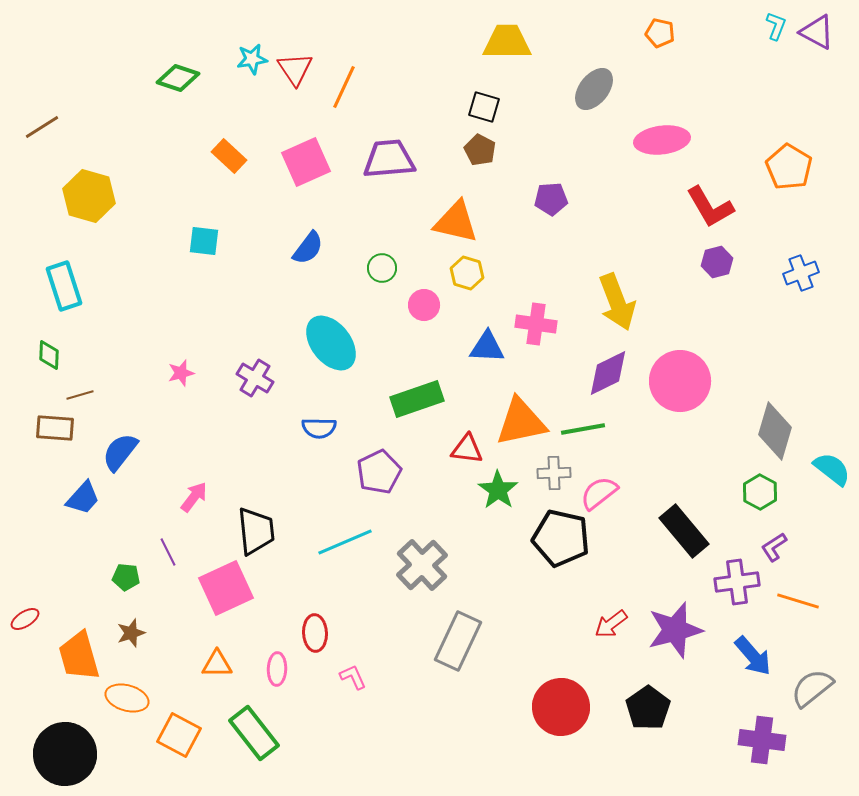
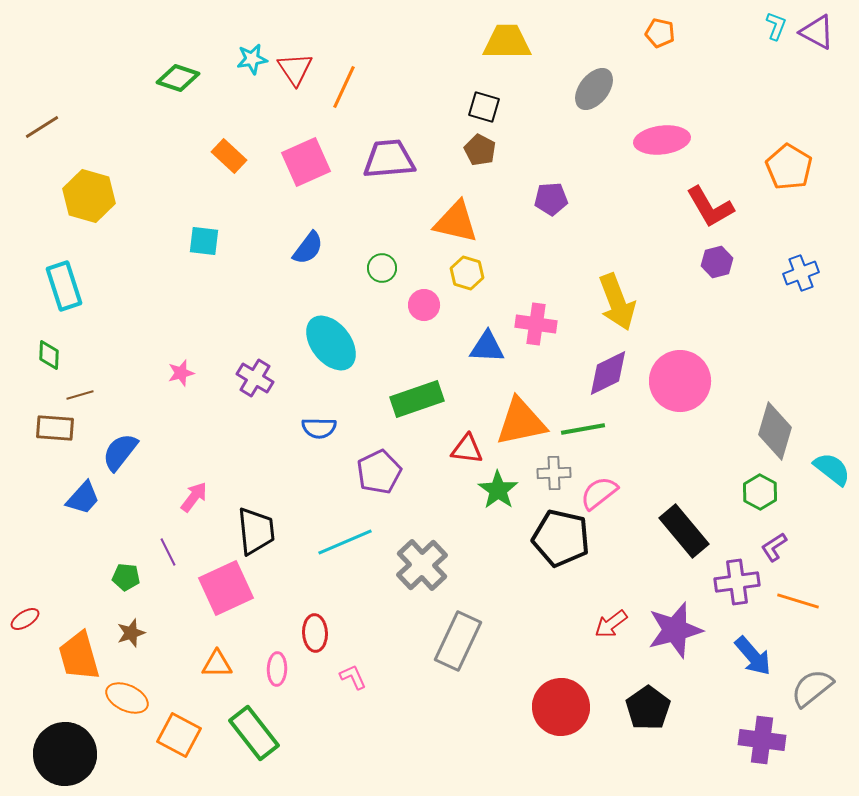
orange ellipse at (127, 698): rotated 9 degrees clockwise
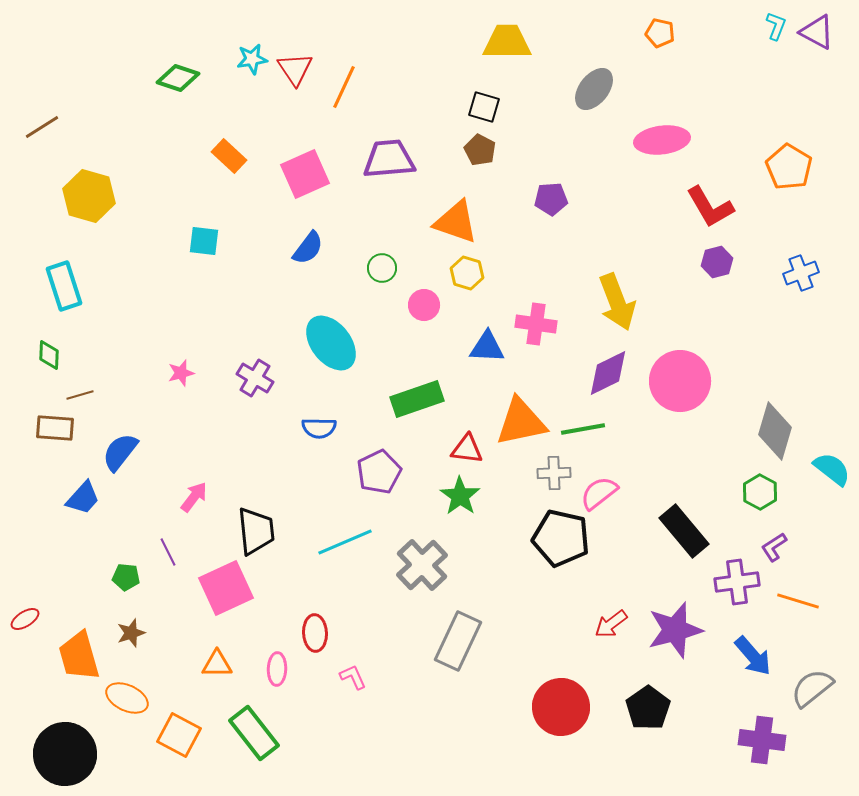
pink square at (306, 162): moved 1 px left, 12 px down
orange triangle at (456, 222): rotated 6 degrees clockwise
green star at (498, 490): moved 38 px left, 6 px down
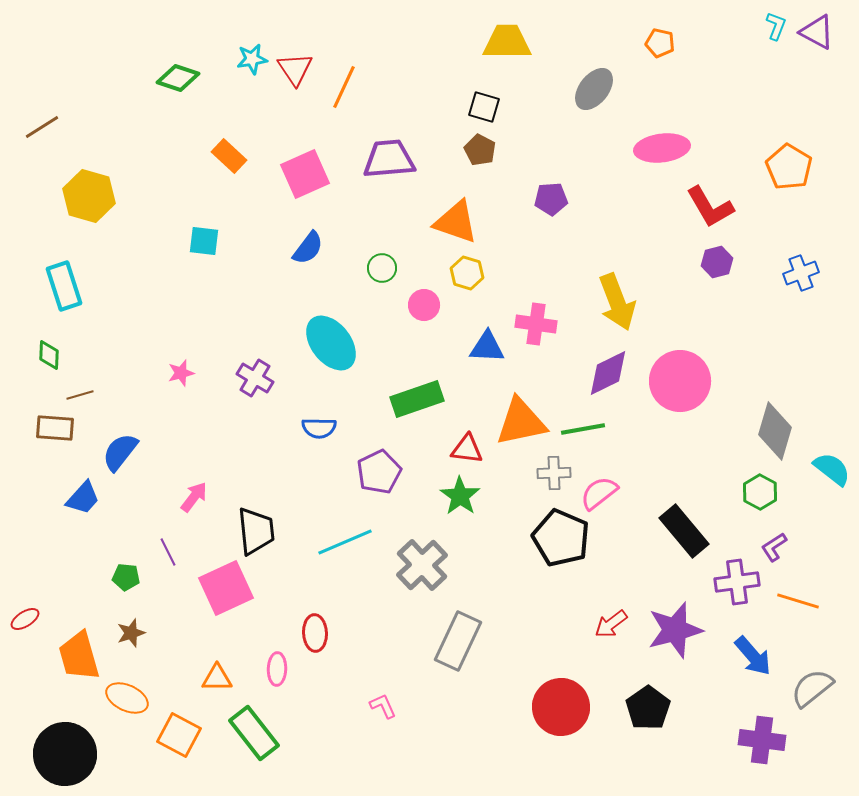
orange pentagon at (660, 33): moved 10 px down
pink ellipse at (662, 140): moved 8 px down
black pentagon at (561, 538): rotated 10 degrees clockwise
orange triangle at (217, 664): moved 14 px down
pink L-shape at (353, 677): moved 30 px right, 29 px down
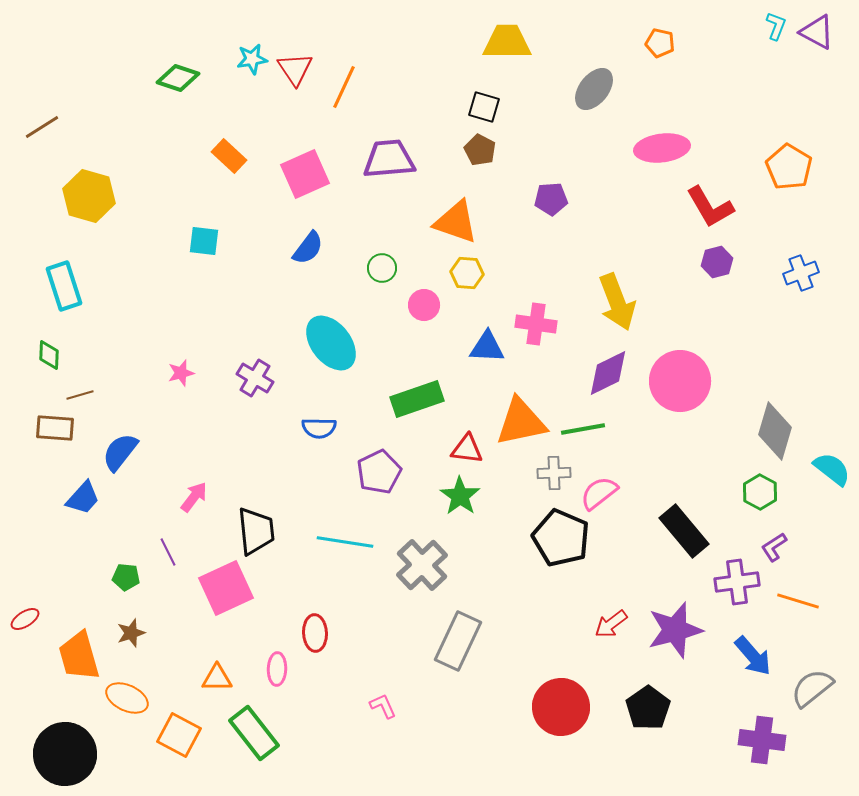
yellow hexagon at (467, 273): rotated 12 degrees counterclockwise
cyan line at (345, 542): rotated 32 degrees clockwise
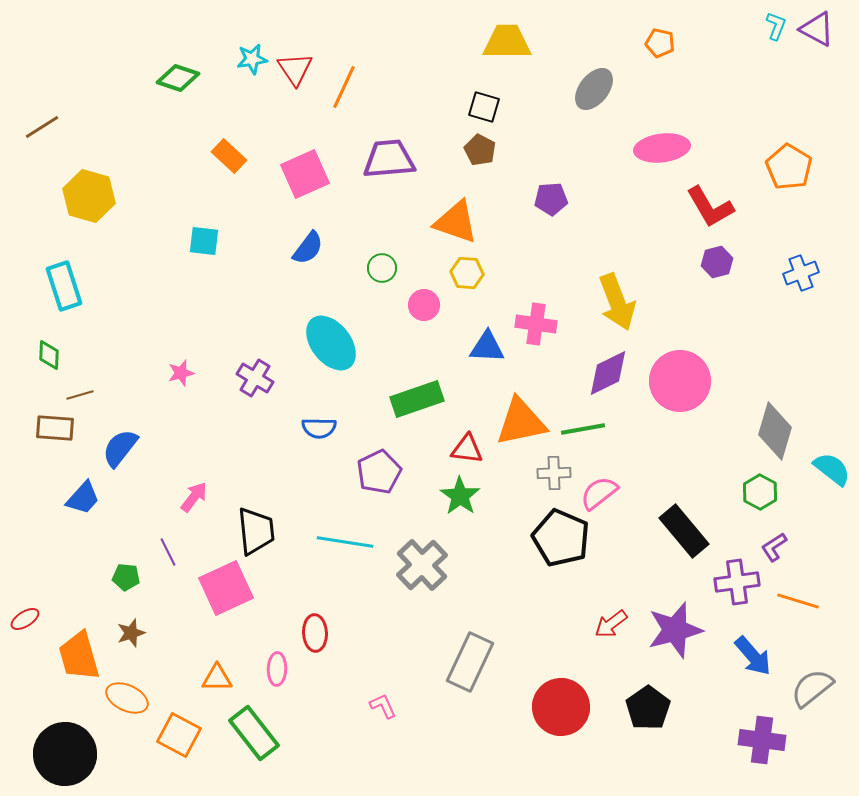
purple triangle at (817, 32): moved 3 px up
blue semicircle at (120, 452): moved 4 px up
gray rectangle at (458, 641): moved 12 px right, 21 px down
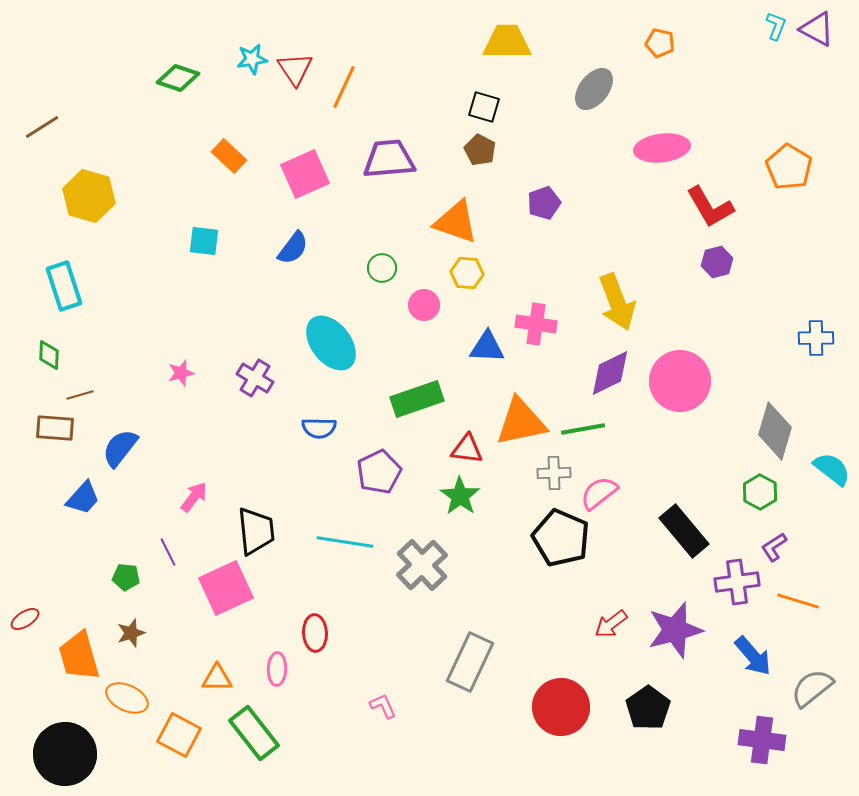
purple pentagon at (551, 199): moved 7 px left, 4 px down; rotated 16 degrees counterclockwise
blue semicircle at (308, 248): moved 15 px left
blue cross at (801, 273): moved 15 px right, 65 px down; rotated 20 degrees clockwise
purple diamond at (608, 373): moved 2 px right
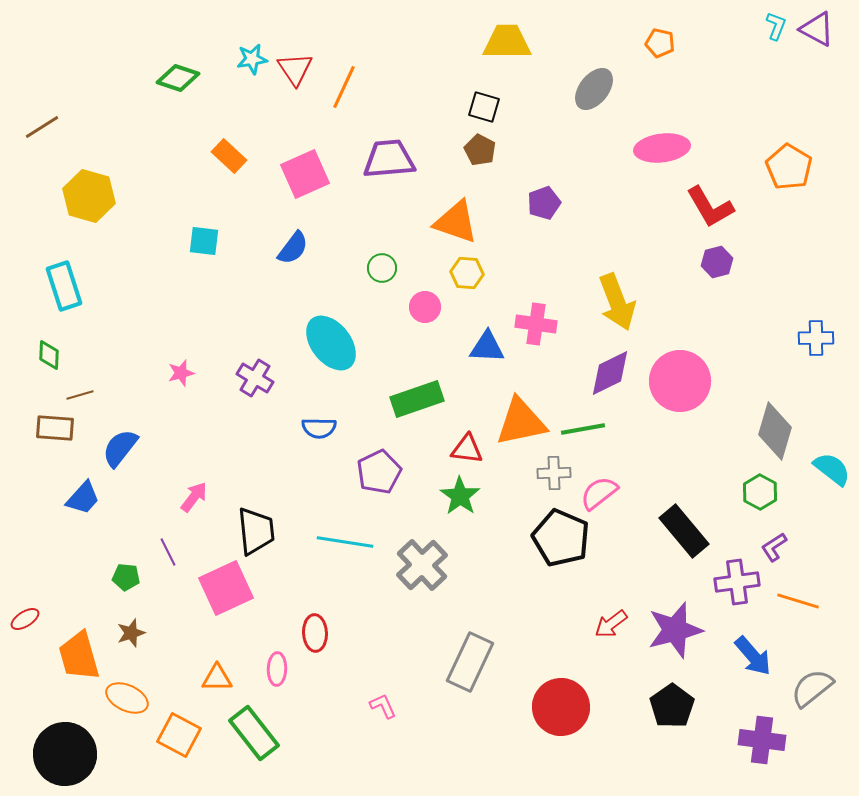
pink circle at (424, 305): moved 1 px right, 2 px down
black pentagon at (648, 708): moved 24 px right, 2 px up
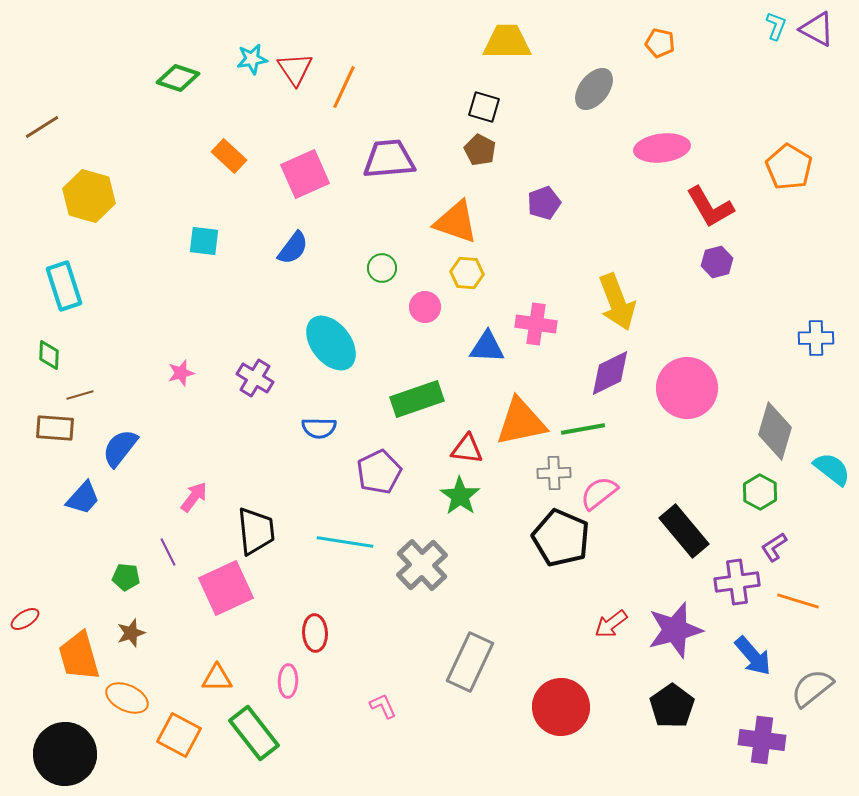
pink circle at (680, 381): moved 7 px right, 7 px down
pink ellipse at (277, 669): moved 11 px right, 12 px down
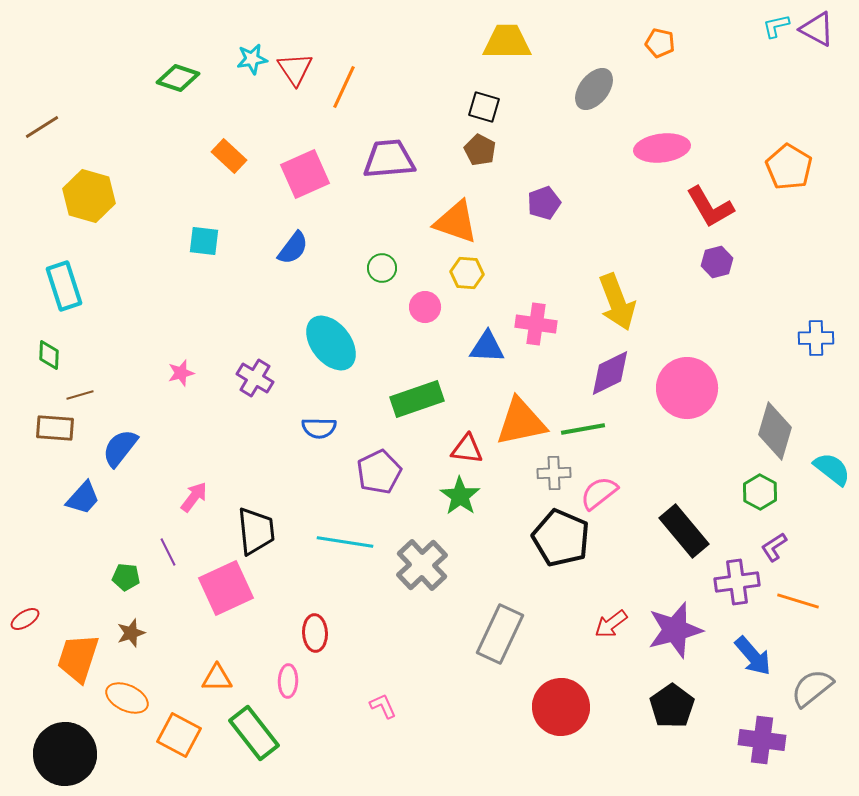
cyan L-shape at (776, 26): rotated 124 degrees counterclockwise
orange trapezoid at (79, 656): moved 1 px left, 2 px down; rotated 34 degrees clockwise
gray rectangle at (470, 662): moved 30 px right, 28 px up
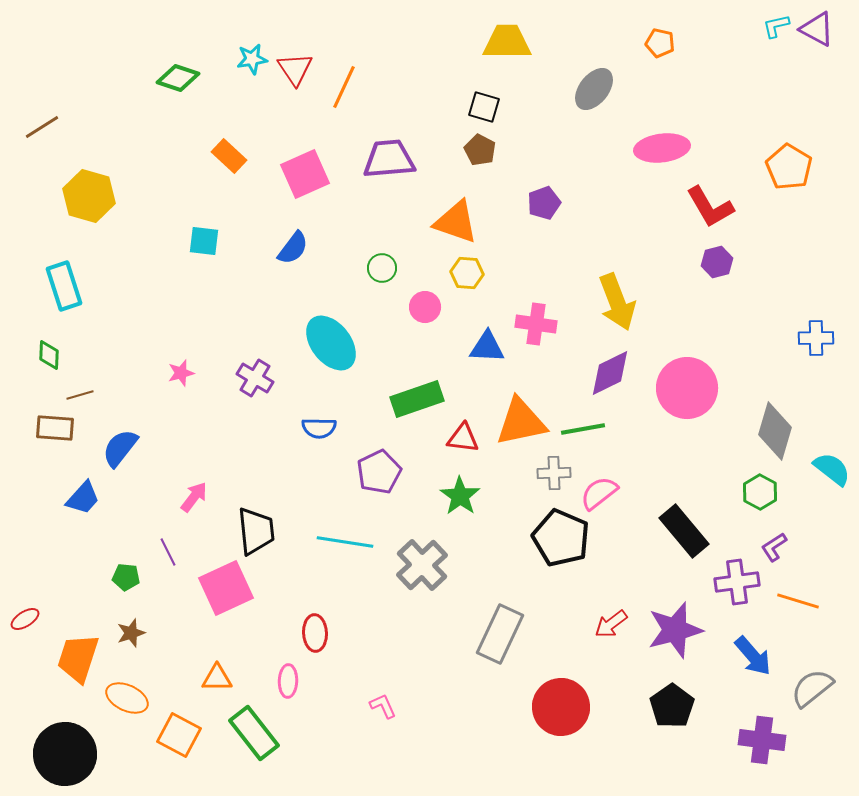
red triangle at (467, 449): moved 4 px left, 11 px up
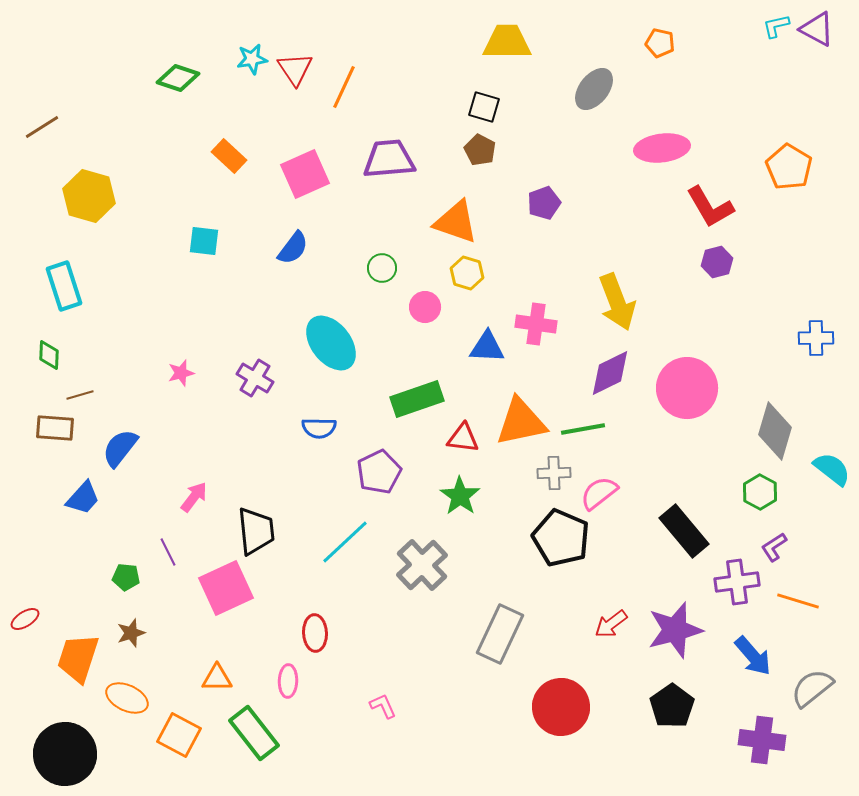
yellow hexagon at (467, 273): rotated 12 degrees clockwise
cyan line at (345, 542): rotated 52 degrees counterclockwise
